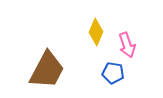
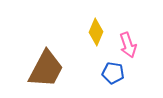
pink arrow: moved 1 px right
brown trapezoid: moved 1 px left, 1 px up
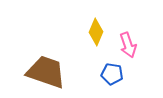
brown trapezoid: moved 3 px down; rotated 99 degrees counterclockwise
blue pentagon: moved 1 px left, 1 px down
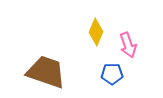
blue pentagon: rotated 10 degrees counterclockwise
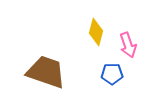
yellow diamond: rotated 8 degrees counterclockwise
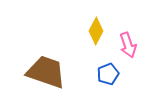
yellow diamond: moved 1 px up; rotated 12 degrees clockwise
blue pentagon: moved 4 px left; rotated 20 degrees counterclockwise
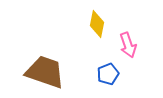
yellow diamond: moved 1 px right, 7 px up; rotated 16 degrees counterclockwise
brown trapezoid: moved 1 px left
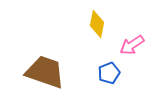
pink arrow: moved 4 px right; rotated 75 degrees clockwise
blue pentagon: moved 1 px right, 1 px up
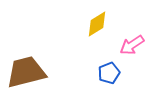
yellow diamond: rotated 48 degrees clockwise
brown trapezoid: moved 19 px left; rotated 33 degrees counterclockwise
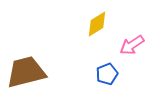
blue pentagon: moved 2 px left, 1 px down
